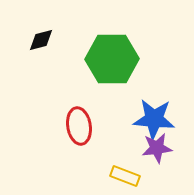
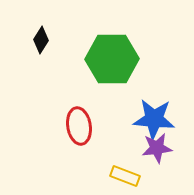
black diamond: rotated 44 degrees counterclockwise
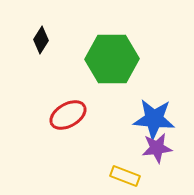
red ellipse: moved 11 px left, 11 px up; rotated 69 degrees clockwise
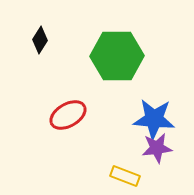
black diamond: moved 1 px left
green hexagon: moved 5 px right, 3 px up
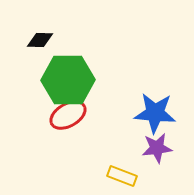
black diamond: rotated 60 degrees clockwise
green hexagon: moved 49 px left, 24 px down
blue star: moved 1 px right, 6 px up
yellow rectangle: moved 3 px left
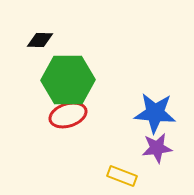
red ellipse: rotated 12 degrees clockwise
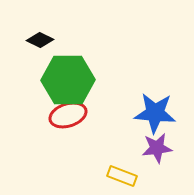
black diamond: rotated 24 degrees clockwise
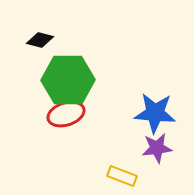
black diamond: rotated 12 degrees counterclockwise
red ellipse: moved 2 px left, 1 px up
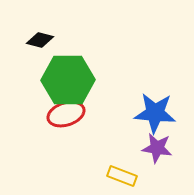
purple star: rotated 16 degrees clockwise
